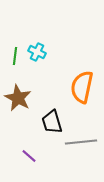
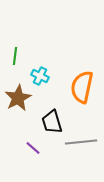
cyan cross: moved 3 px right, 24 px down
brown star: rotated 16 degrees clockwise
purple line: moved 4 px right, 8 px up
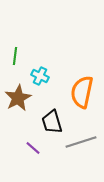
orange semicircle: moved 5 px down
gray line: rotated 12 degrees counterclockwise
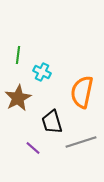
green line: moved 3 px right, 1 px up
cyan cross: moved 2 px right, 4 px up
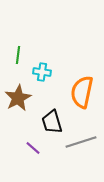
cyan cross: rotated 18 degrees counterclockwise
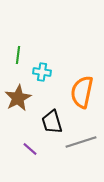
purple line: moved 3 px left, 1 px down
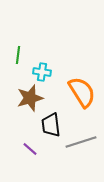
orange semicircle: rotated 136 degrees clockwise
brown star: moved 12 px right; rotated 12 degrees clockwise
black trapezoid: moved 1 px left, 3 px down; rotated 10 degrees clockwise
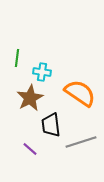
green line: moved 1 px left, 3 px down
orange semicircle: moved 2 px left, 1 px down; rotated 24 degrees counterclockwise
brown star: rotated 12 degrees counterclockwise
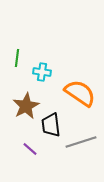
brown star: moved 4 px left, 8 px down
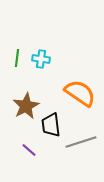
cyan cross: moved 1 px left, 13 px up
purple line: moved 1 px left, 1 px down
